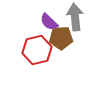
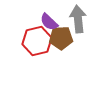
gray arrow: moved 3 px right, 2 px down
red hexagon: moved 9 px up
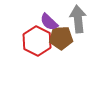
red hexagon: rotated 20 degrees counterclockwise
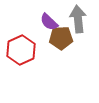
red hexagon: moved 16 px left, 9 px down; rotated 8 degrees clockwise
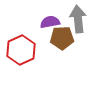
purple semicircle: moved 1 px right; rotated 126 degrees clockwise
brown pentagon: moved 1 px right
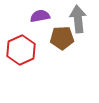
purple semicircle: moved 10 px left, 6 px up
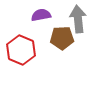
purple semicircle: moved 1 px right, 1 px up
red hexagon: rotated 12 degrees counterclockwise
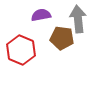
brown pentagon: rotated 10 degrees clockwise
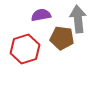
red hexagon: moved 4 px right, 1 px up; rotated 20 degrees clockwise
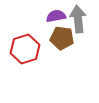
purple semicircle: moved 15 px right, 1 px down
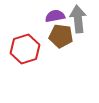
purple semicircle: moved 1 px left
brown pentagon: moved 1 px left, 2 px up
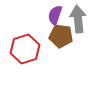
purple semicircle: moved 1 px up; rotated 60 degrees counterclockwise
